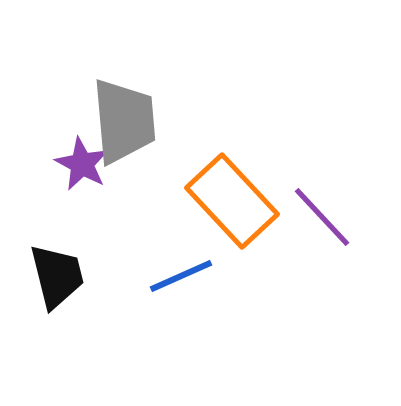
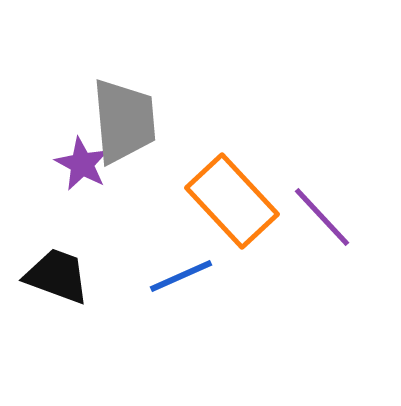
black trapezoid: rotated 56 degrees counterclockwise
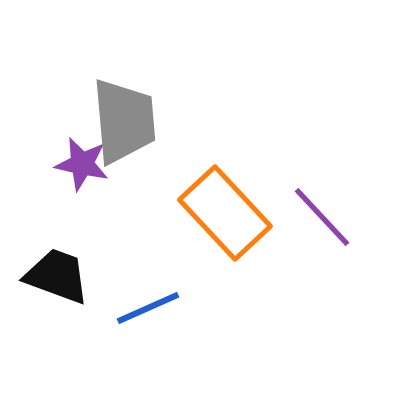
purple star: rotated 16 degrees counterclockwise
orange rectangle: moved 7 px left, 12 px down
blue line: moved 33 px left, 32 px down
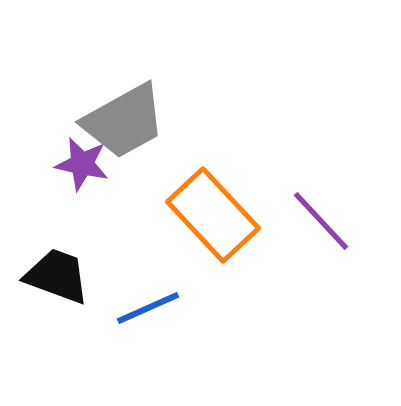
gray trapezoid: rotated 66 degrees clockwise
orange rectangle: moved 12 px left, 2 px down
purple line: moved 1 px left, 4 px down
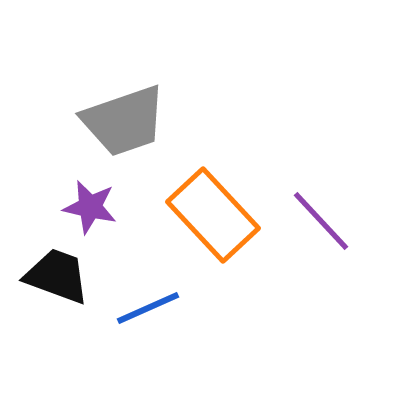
gray trapezoid: rotated 10 degrees clockwise
purple star: moved 8 px right, 43 px down
